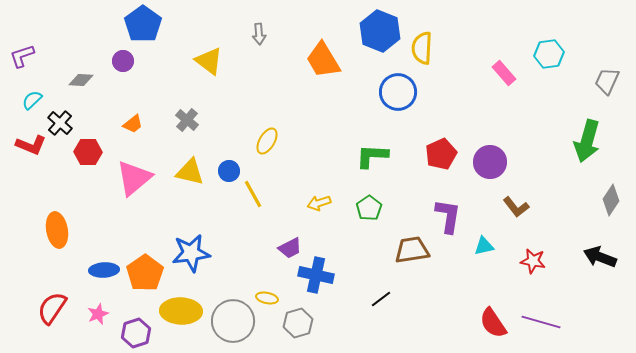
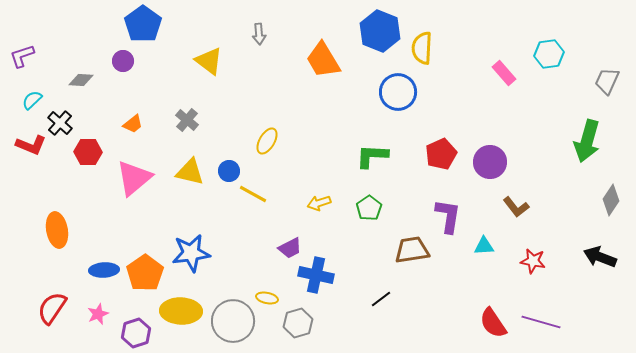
yellow line at (253, 194): rotated 32 degrees counterclockwise
cyan triangle at (484, 246): rotated 10 degrees clockwise
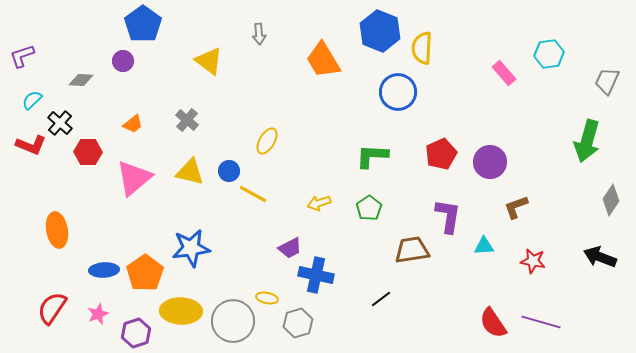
brown L-shape at (516, 207): rotated 108 degrees clockwise
blue star at (191, 253): moved 5 px up
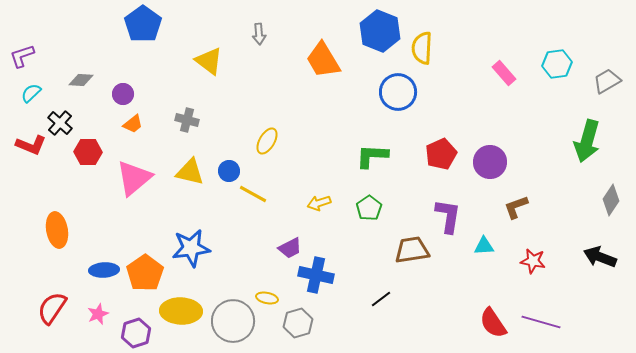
cyan hexagon at (549, 54): moved 8 px right, 10 px down
purple circle at (123, 61): moved 33 px down
gray trapezoid at (607, 81): rotated 36 degrees clockwise
cyan semicircle at (32, 100): moved 1 px left, 7 px up
gray cross at (187, 120): rotated 25 degrees counterclockwise
